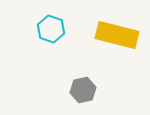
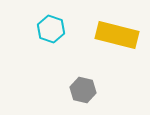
gray hexagon: rotated 25 degrees clockwise
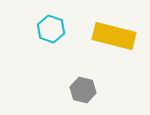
yellow rectangle: moved 3 px left, 1 px down
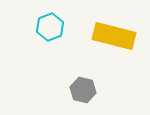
cyan hexagon: moved 1 px left, 2 px up; rotated 20 degrees clockwise
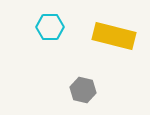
cyan hexagon: rotated 20 degrees clockwise
